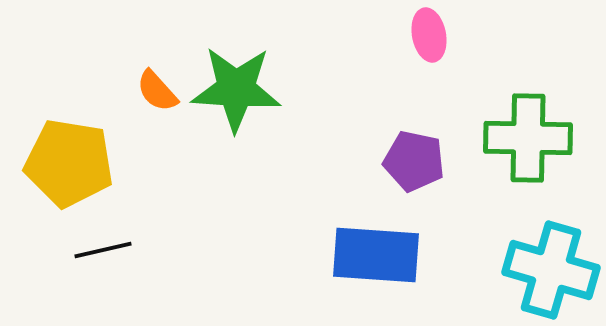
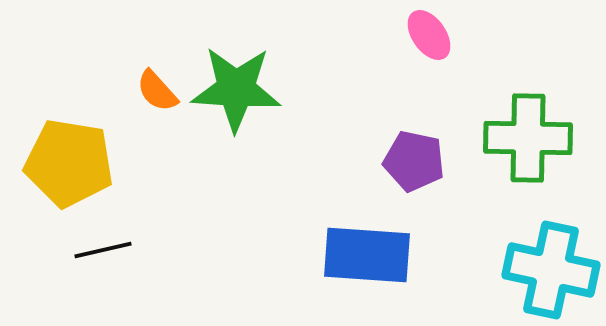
pink ellipse: rotated 24 degrees counterclockwise
blue rectangle: moved 9 px left
cyan cross: rotated 4 degrees counterclockwise
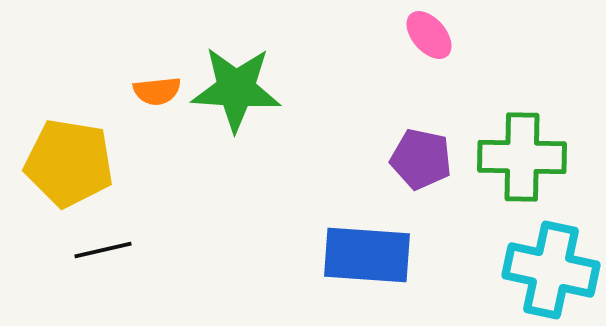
pink ellipse: rotated 6 degrees counterclockwise
orange semicircle: rotated 54 degrees counterclockwise
green cross: moved 6 px left, 19 px down
purple pentagon: moved 7 px right, 2 px up
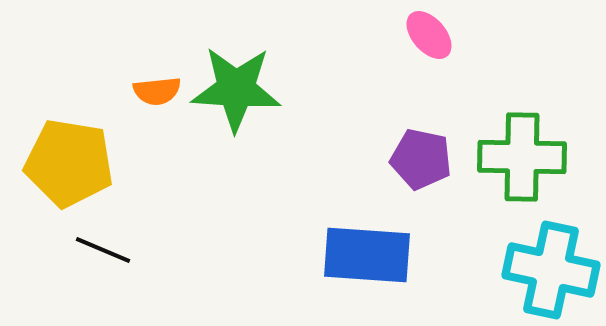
black line: rotated 36 degrees clockwise
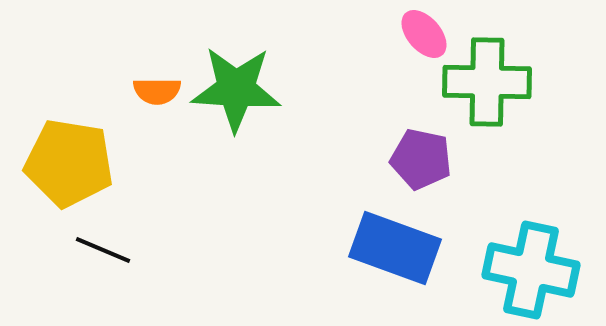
pink ellipse: moved 5 px left, 1 px up
orange semicircle: rotated 6 degrees clockwise
green cross: moved 35 px left, 75 px up
blue rectangle: moved 28 px right, 7 px up; rotated 16 degrees clockwise
cyan cross: moved 20 px left
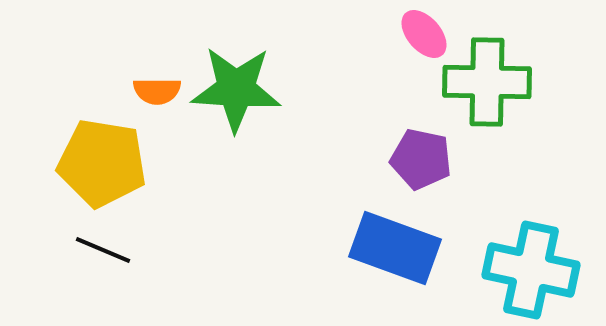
yellow pentagon: moved 33 px right
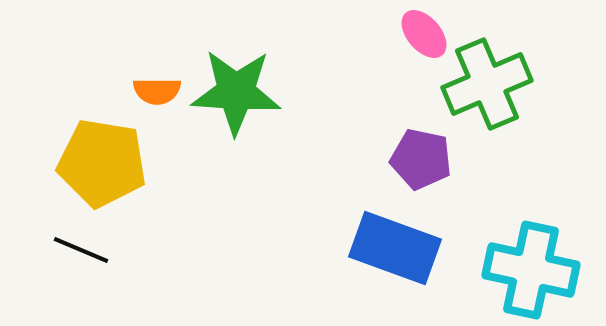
green cross: moved 2 px down; rotated 24 degrees counterclockwise
green star: moved 3 px down
black line: moved 22 px left
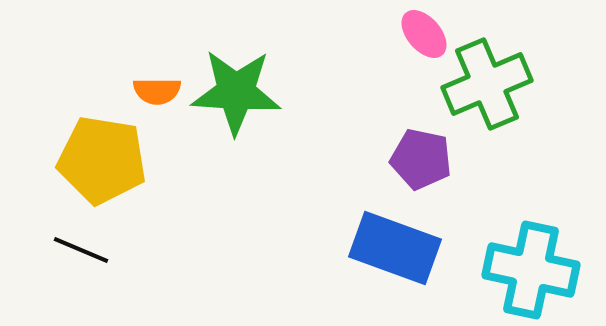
yellow pentagon: moved 3 px up
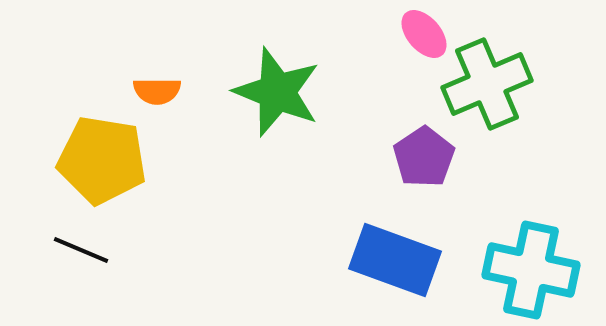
green star: moved 41 px right; rotated 18 degrees clockwise
purple pentagon: moved 3 px right, 2 px up; rotated 26 degrees clockwise
blue rectangle: moved 12 px down
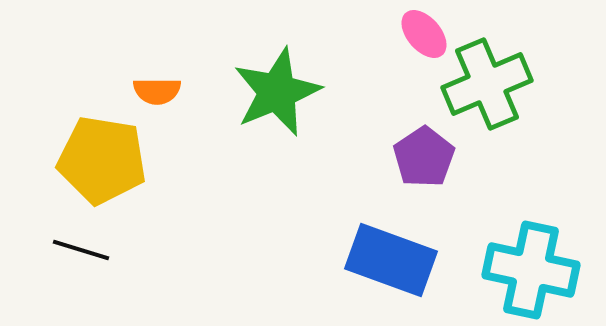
green star: rotated 28 degrees clockwise
black line: rotated 6 degrees counterclockwise
blue rectangle: moved 4 px left
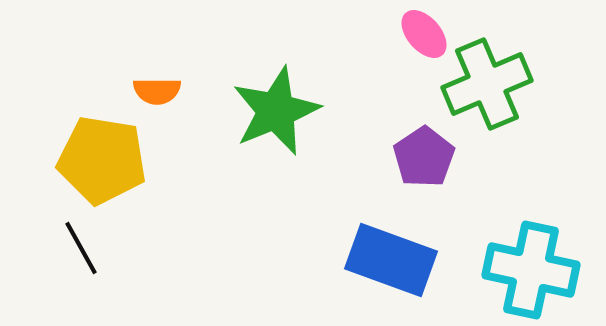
green star: moved 1 px left, 19 px down
black line: moved 2 px up; rotated 44 degrees clockwise
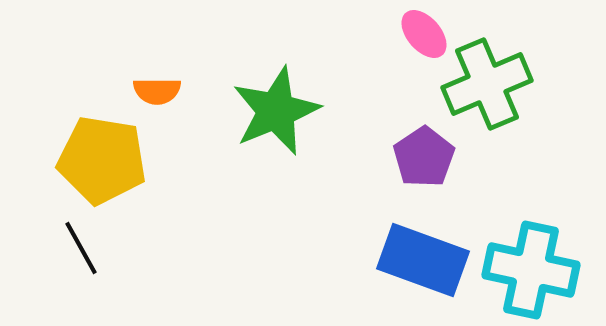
blue rectangle: moved 32 px right
